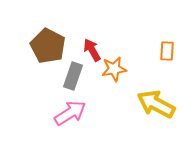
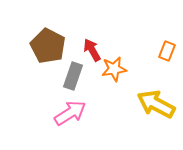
orange rectangle: rotated 18 degrees clockwise
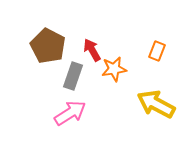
orange rectangle: moved 10 px left
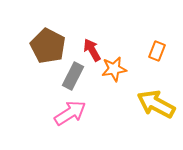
gray rectangle: rotated 8 degrees clockwise
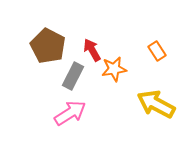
orange rectangle: rotated 54 degrees counterclockwise
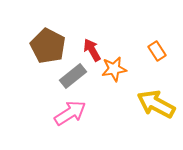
gray rectangle: rotated 24 degrees clockwise
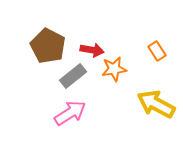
red arrow: rotated 130 degrees clockwise
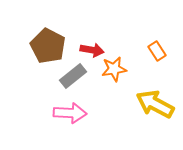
yellow arrow: moved 1 px left
pink arrow: rotated 36 degrees clockwise
